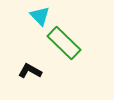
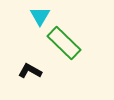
cyan triangle: rotated 15 degrees clockwise
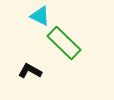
cyan triangle: rotated 35 degrees counterclockwise
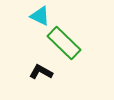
black L-shape: moved 11 px right, 1 px down
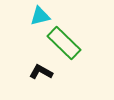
cyan triangle: rotated 40 degrees counterclockwise
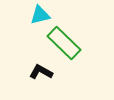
cyan triangle: moved 1 px up
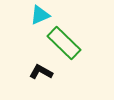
cyan triangle: rotated 10 degrees counterclockwise
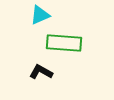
green rectangle: rotated 40 degrees counterclockwise
